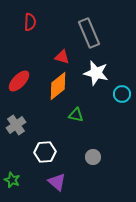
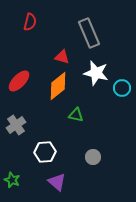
red semicircle: rotated 12 degrees clockwise
cyan circle: moved 6 px up
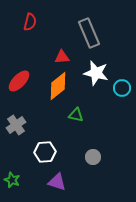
red triangle: rotated 21 degrees counterclockwise
purple triangle: rotated 24 degrees counterclockwise
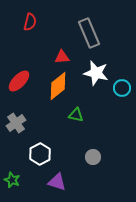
gray cross: moved 2 px up
white hexagon: moved 5 px left, 2 px down; rotated 25 degrees counterclockwise
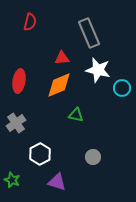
red triangle: moved 1 px down
white star: moved 2 px right, 3 px up
red ellipse: rotated 35 degrees counterclockwise
orange diamond: moved 1 px right, 1 px up; rotated 16 degrees clockwise
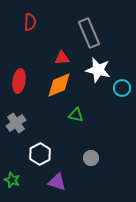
red semicircle: rotated 12 degrees counterclockwise
gray circle: moved 2 px left, 1 px down
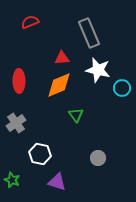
red semicircle: rotated 114 degrees counterclockwise
red ellipse: rotated 10 degrees counterclockwise
green triangle: rotated 42 degrees clockwise
white hexagon: rotated 20 degrees counterclockwise
gray circle: moved 7 px right
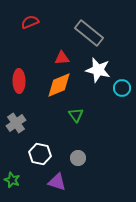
gray rectangle: rotated 28 degrees counterclockwise
gray circle: moved 20 px left
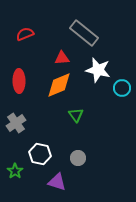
red semicircle: moved 5 px left, 12 px down
gray rectangle: moved 5 px left
green star: moved 3 px right, 9 px up; rotated 14 degrees clockwise
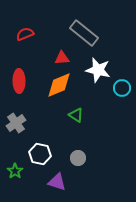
green triangle: rotated 21 degrees counterclockwise
